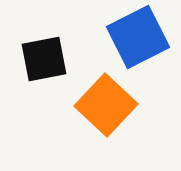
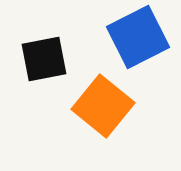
orange square: moved 3 px left, 1 px down; rotated 4 degrees counterclockwise
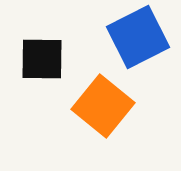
black square: moved 2 px left; rotated 12 degrees clockwise
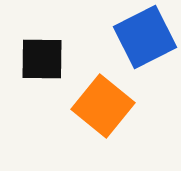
blue square: moved 7 px right
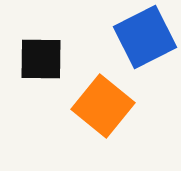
black square: moved 1 px left
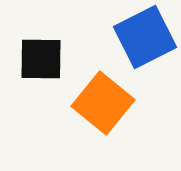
orange square: moved 3 px up
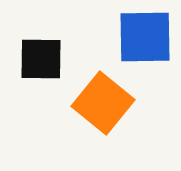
blue square: rotated 26 degrees clockwise
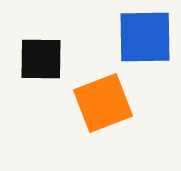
orange square: rotated 30 degrees clockwise
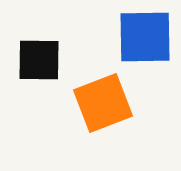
black square: moved 2 px left, 1 px down
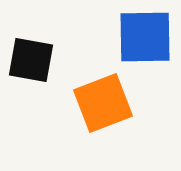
black square: moved 8 px left; rotated 9 degrees clockwise
